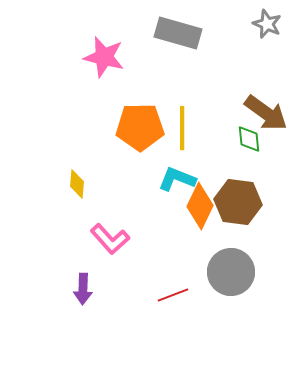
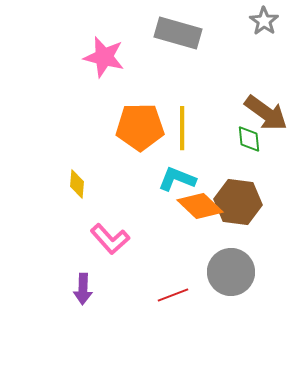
gray star: moved 3 px left, 3 px up; rotated 12 degrees clockwise
orange diamond: rotated 72 degrees counterclockwise
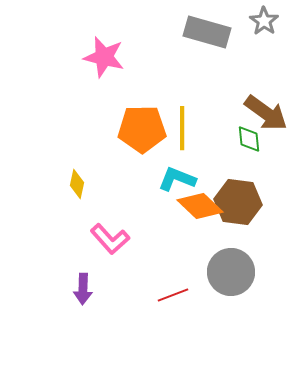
gray rectangle: moved 29 px right, 1 px up
orange pentagon: moved 2 px right, 2 px down
yellow diamond: rotated 8 degrees clockwise
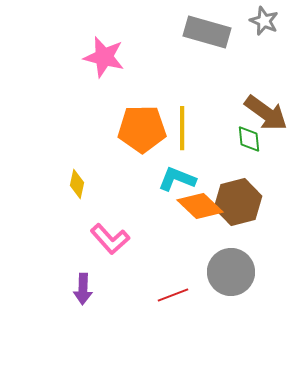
gray star: rotated 12 degrees counterclockwise
brown hexagon: rotated 21 degrees counterclockwise
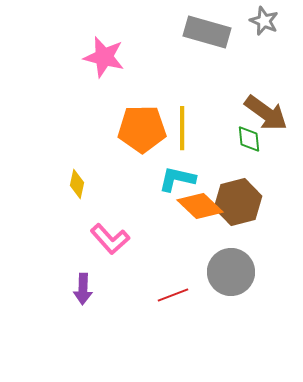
cyan L-shape: rotated 9 degrees counterclockwise
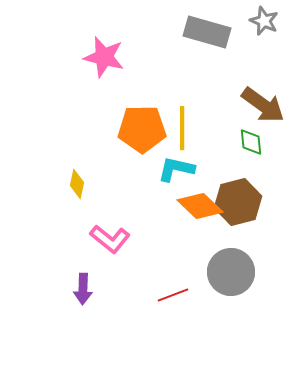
brown arrow: moved 3 px left, 8 px up
green diamond: moved 2 px right, 3 px down
cyan L-shape: moved 1 px left, 10 px up
pink L-shape: rotated 9 degrees counterclockwise
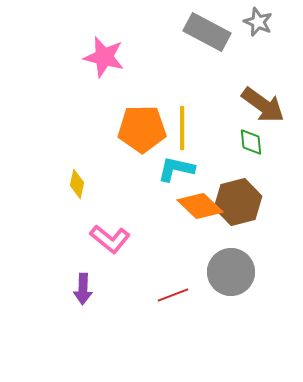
gray star: moved 6 px left, 1 px down
gray rectangle: rotated 12 degrees clockwise
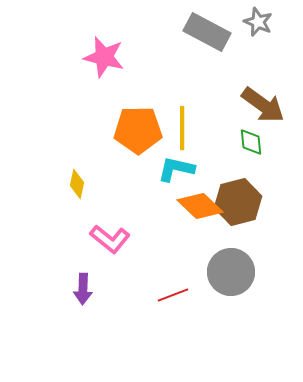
orange pentagon: moved 4 px left, 1 px down
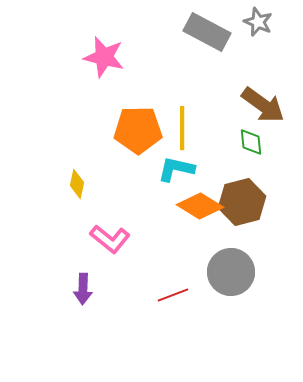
brown hexagon: moved 4 px right
orange diamond: rotated 12 degrees counterclockwise
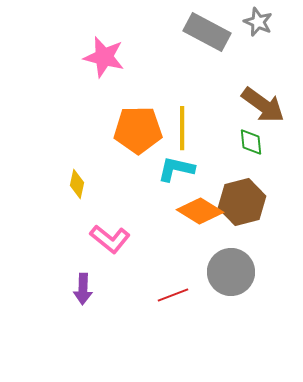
orange diamond: moved 5 px down
